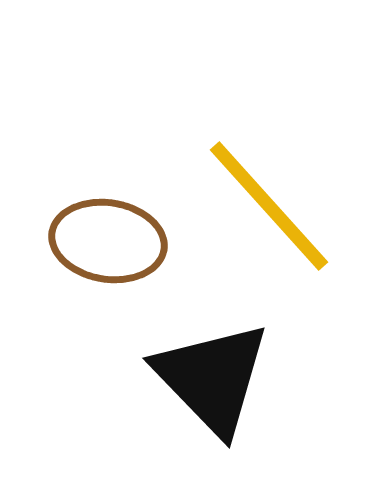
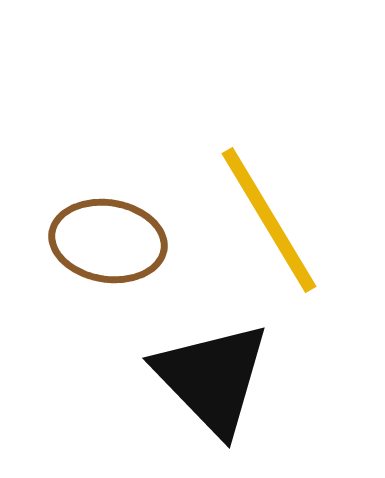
yellow line: moved 14 px down; rotated 11 degrees clockwise
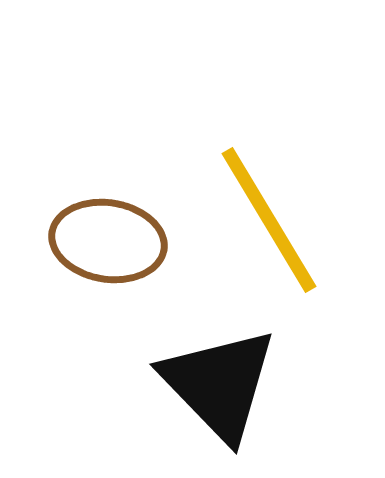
black triangle: moved 7 px right, 6 px down
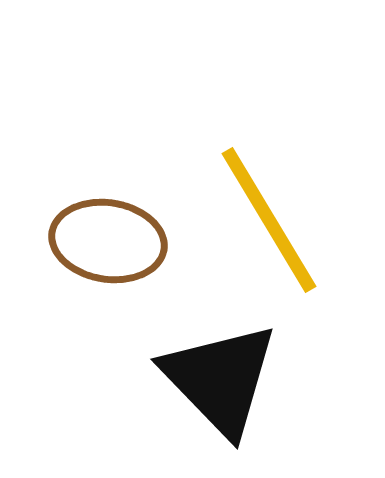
black triangle: moved 1 px right, 5 px up
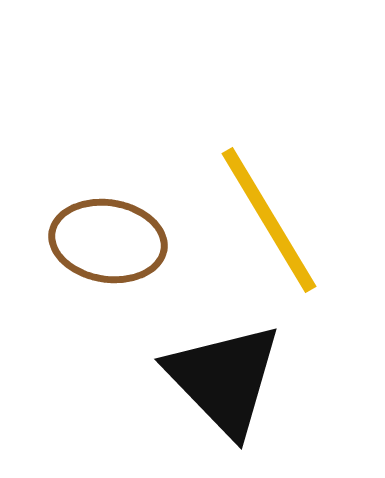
black triangle: moved 4 px right
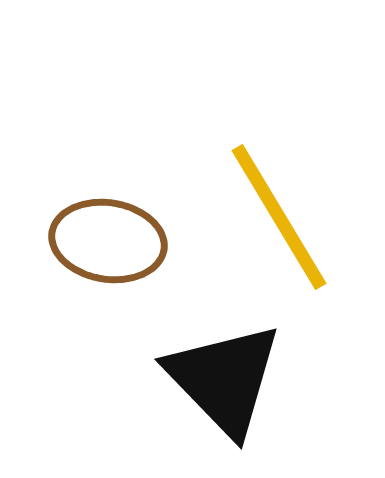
yellow line: moved 10 px right, 3 px up
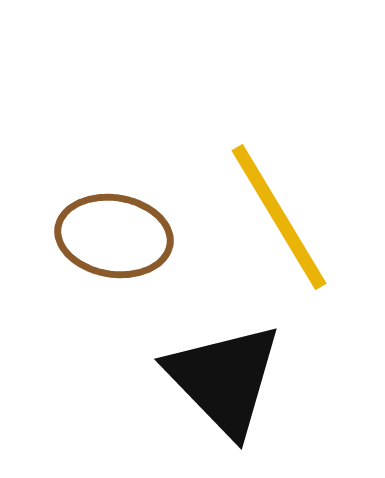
brown ellipse: moved 6 px right, 5 px up
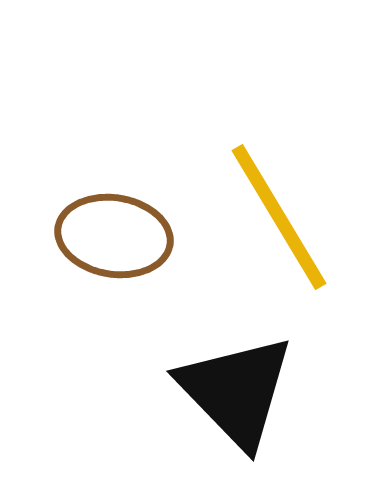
black triangle: moved 12 px right, 12 px down
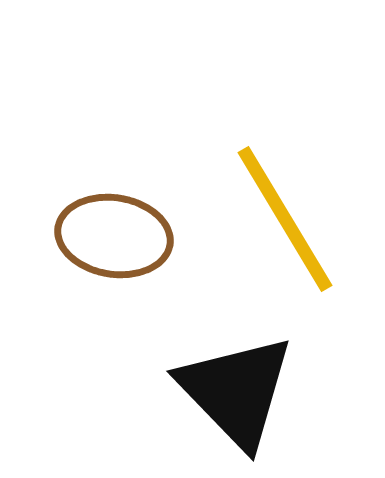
yellow line: moved 6 px right, 2 px down
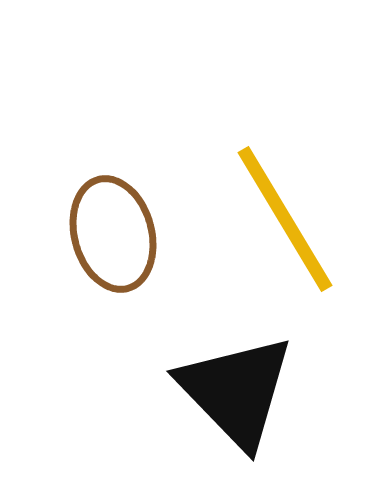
brown ellipse: moved 1 px left, 2 px up; rotated 66 degrees clockwise
